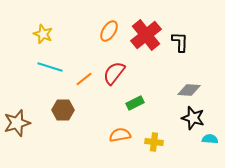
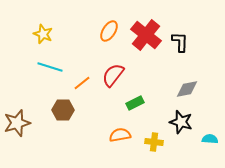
red cross: rotated 12 degrees counterclockwise
red semicircle: moved 1 px left, 2 px down
orange line: moved 2 px left, 4 px down
gray diamond: moved 2 px left, 1 px up; rotated 15 degrees counterclockwise
black star: moved 12 px left, 4 px down
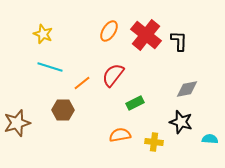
black L-shape: moved 1 px left, 1 px up
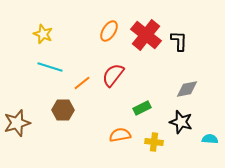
green rectangle: moved 7 px right, 5 px down
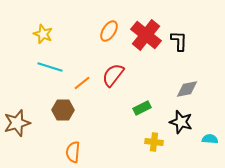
orange semicircle: moved 47 px left, 17 px down; rotated 75 degrees counterclockwise
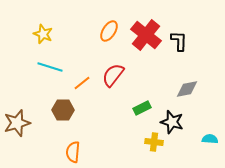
black star: moved 9 px left
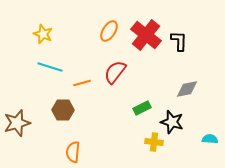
red semicircle: moved 2 px right, 3 px up
orange line: rotated 24 degrees clockwise
